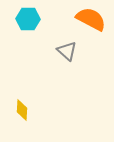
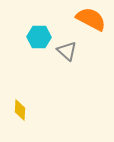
cyan hexagon: moved 11 px right, 18 px down
yellow diamond: moved 2 px left
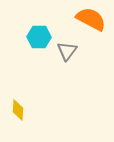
gray triangle: rotated 25 degrees clockwise
yellow diamond: moved 2 px left
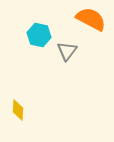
cyan hexagon: moved 2 px up; rotated 10 degrees clockwise
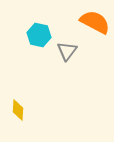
orange semicircle: moved 4 px right, 3 px down
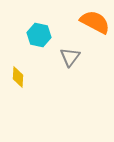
gray triangle: moved 3 px right, 6 px down
yellow diamond: moved 33 px up
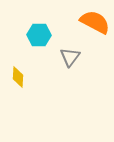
cyan hexagon: rotated 10 degrees counterclockwise
